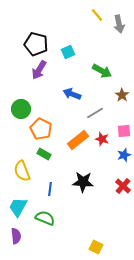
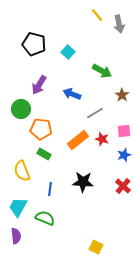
black pentagon: moved 2 px left
cyan square: rotated 24 degrees counterclockwise
purple arrow: moved 15 px down
orange pentagon: rotated 20 degrees counterclockwise
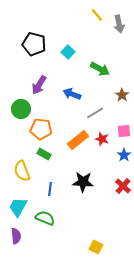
green arrow: moved 2 px left, 2 px up
blue star: rotated 16 degrees counterclockwise
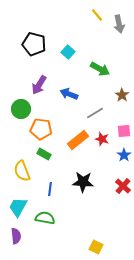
blue arrow: moved 3 px left
green semicircle: rotated 12 degrees counterclockwise
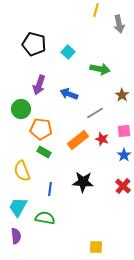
yellow line: moved 1 px left, 5 px up; rotated 56 degrees clockwise
green arrow: rotated 18 degrees counterclockwise
purple arrow: rotated 12 degrees counterclockwise
green rectangle: moved 2 px up
yellow square: rotated 24 degrees counterclockwise
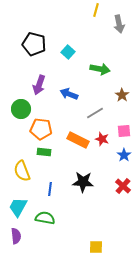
orange rectangle: rotated 65 degrees clockwise
green rectangle: rotated 24 degrees counterclockwise
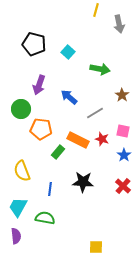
blue arrow: moved 3 px down; rotated 18 degrees clockwise
pink square: moved 1 px left; rotated 16 degrees clockwise
green rectangle: moved 14 px right; rotated 56 degrees counterclockwise
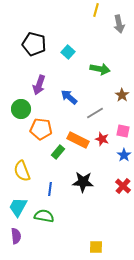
green semicircle: moved 1 px left, 2 px up
